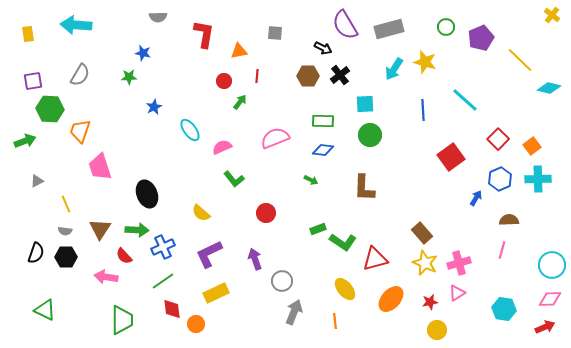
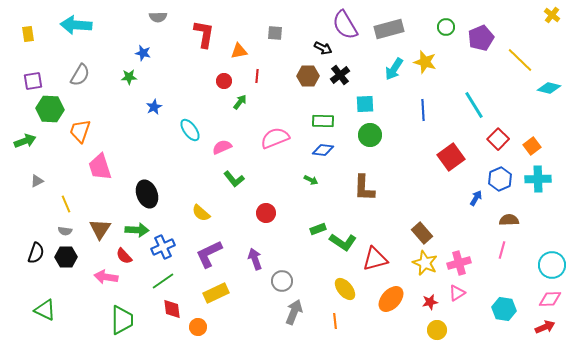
cyan line at (465, 100): moved 9 px right, 5 px down; rotated 16 degrees clockwise
orange circle at (196, 324): moved 2 px right, 3 px down
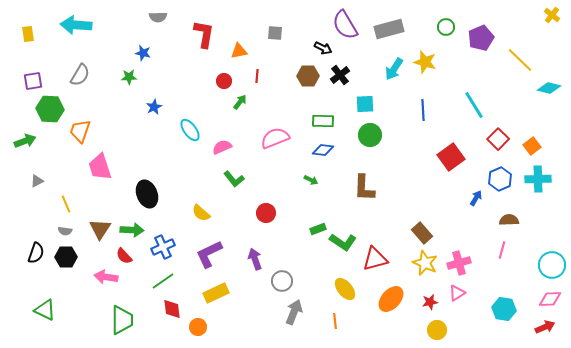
green arrow at (137, 230): moved 5 px left
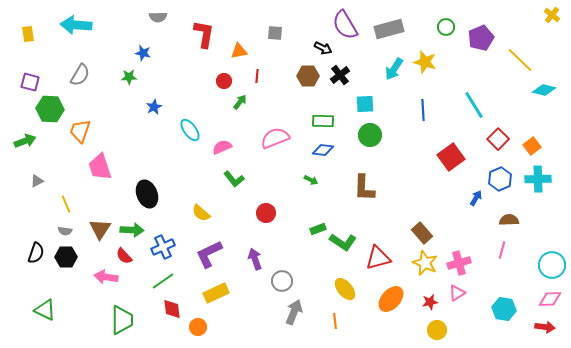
purple square at (33, 81): moved 3 px left, 1 px down; rotated 24 degrees clockwise
cyan diamond at (549, 88): moved 5 px left, 2 px down
red triangle at (375, 259): moved 3 px right, 1 px up
red arrow at (545, 327): rotated 30 degrees clockwise
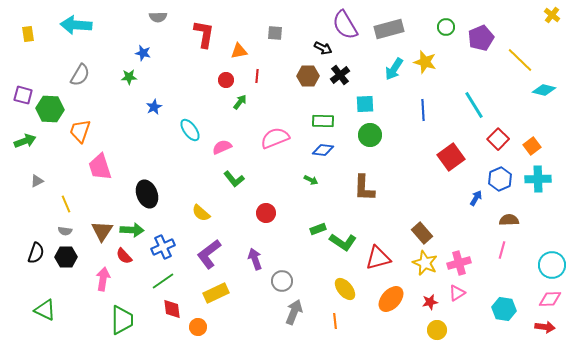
red circle at (224, 81): moved 2 px right, 1 px up
purple square at (30, 82): moved 7 px left, 13 px down
brown triangle at (100, 229): moved 2 px right, 2 px down
purple L-shape at (209, 254): rotated 12 degrees counterclockwise
pink arrow at (106, 277): moved 3 px left, 2 px down; rotated 90 degrees clockwise
